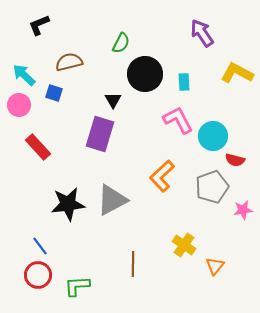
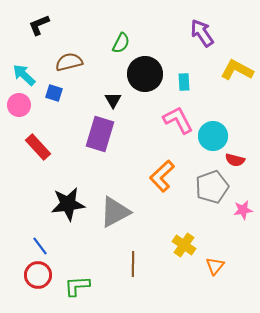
yellow L-shape: moved 3 px up
gray triangle: moved 3 px right, 12 px down
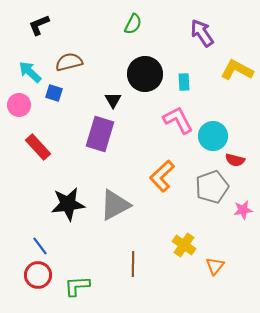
green semicircle: moved 12 px right, 19 px up
cyan arrow: moved 6 px right, 3 px up
gray triangle: moved 7 px up
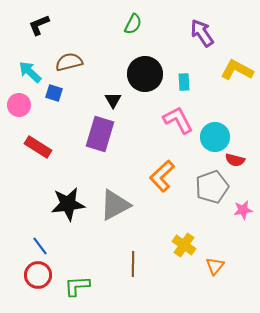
cyan circle: moved 2 px right, 1 px down
red rectangle: rotated 16 degrees counterclockwise
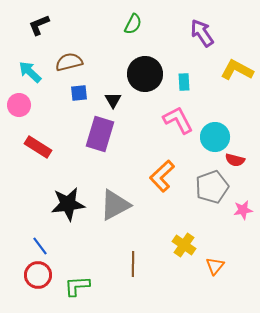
blue square: moved 25 px right; rotated 24 degrees counterclockwise
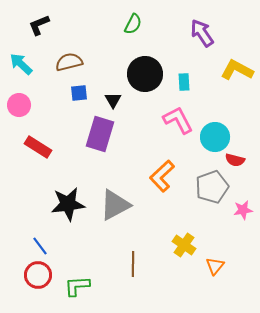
cyan arrow: moved 9 px left, 8 px up
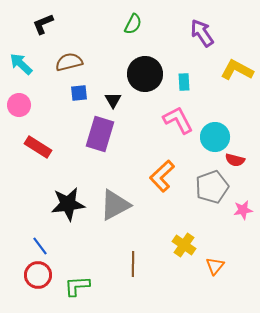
black L-shape: moved 4 px right, 1 px up
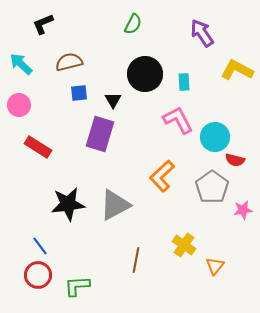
gray pentagon: rotated 16 degrees counterclockwise
brown line: moved 3 px right, 4 px up; rotated 10 degrees clockwise
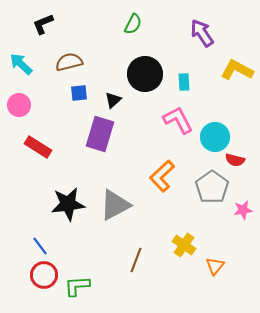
black triangle: rotated 18 degrees clockwise
brown line: rotated 10 degrees clockwise
red circle: moved 6 px right
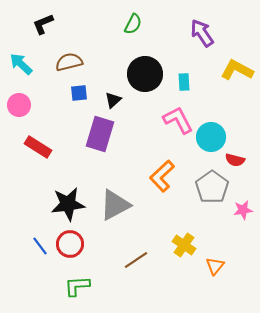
cyan circle: moved 4 px left
brown line: rotated 35 degrees clockwise
red circle: moved 26 px right, 31 px up
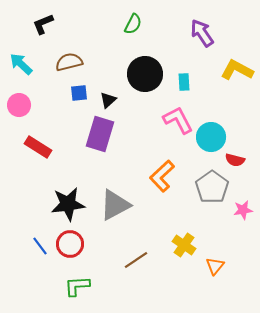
black triangle: moved 5 px left
